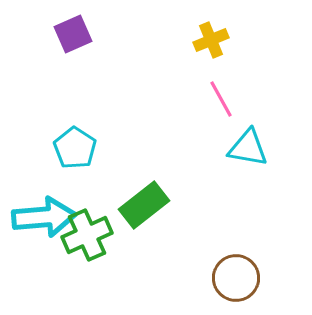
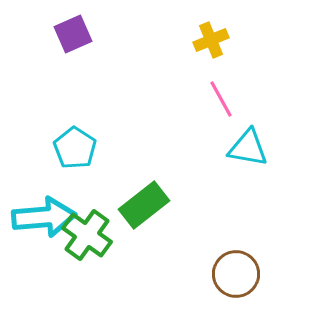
green cross: rotated 30 degrees counterclockwise
brown circle: moved 4 px up
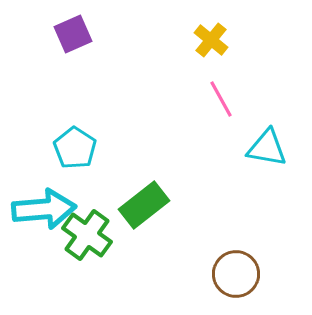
yellow cross: rotated 28 degrees counterclockwise
cyan triangle: moved 19 px right
cyan arrow: moved 8 px up
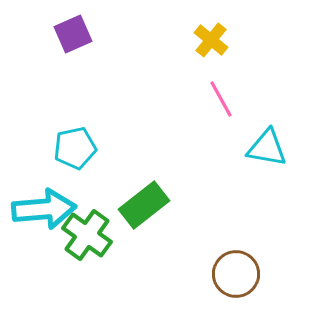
cyan pentagon: rotated 27 degrees clockwise
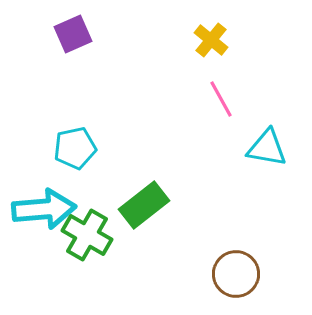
green cross: rotated 6 degrees counterclockwise
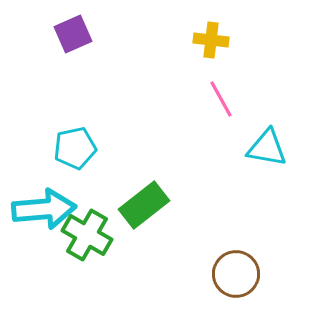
yellow cross: rotated 32 degrees counterclockwise
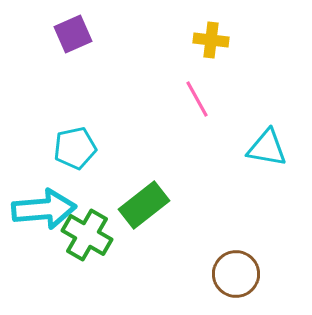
pink line: moved 24 px left
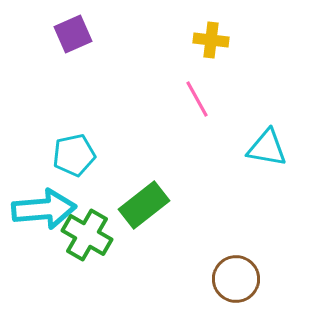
cyan pentagon: moved 1 px left, 7 px down
brown circle: moved 5 px down
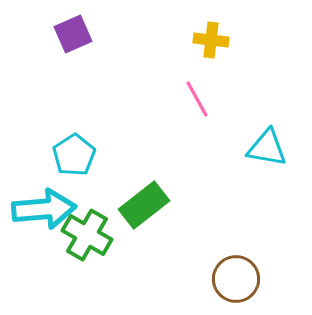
cyan pentagon: rotated 21 degrees counterclockwise
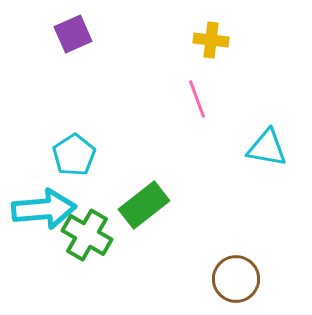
pink line: rotated 9 degrees clockwise
